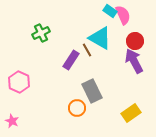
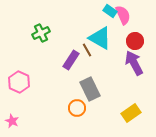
purple arrow: moved 2 px down
gray rectangle: moved 2 px left, 2 px up
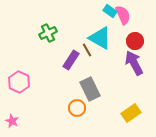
green cross: moved 7 px right
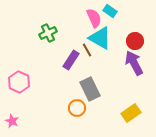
pink semicircle: moved 29 px left, 3 px down
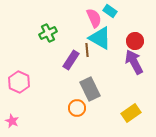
brown line: rotated 24 degrees clockwise
purple arrow: moved 1 px up
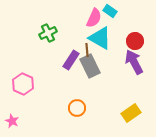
pink semicircle: rotated 48 degrees clockwise
pink hexagon: moved 4 px right, 2 px down
gray rectangle: moved 23 px up
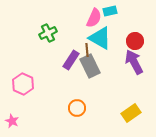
cyan rectangle: rotated 48 degrees counterclockwise
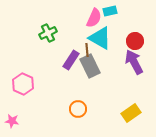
orange circle: moved 1 px right, 1 px down
pink star: rotated 16 degrees counterclockwise
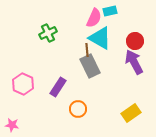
purple rectangle: moved 13 px left, 27 px down
pink star: moved 4 px down
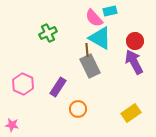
pink semicircle: rotated 114 degrees clockwise
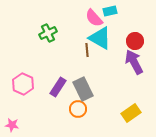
gray rectangle: moved 7 px left, 23 px down
